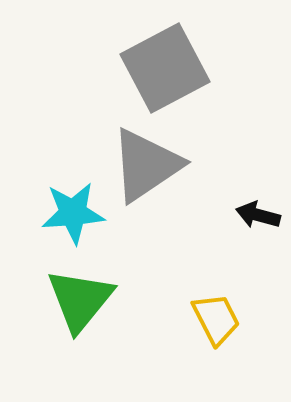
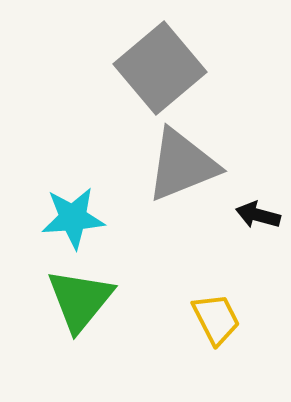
gray square: moved 5 px left; rotated 12 degrees counterclockwise
gray triangle: moved 36 px right; rotated 12 degrees clockwise
cyan star: moved 5 px down
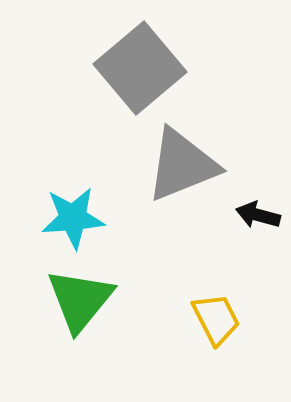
gray square: moved 20 px left
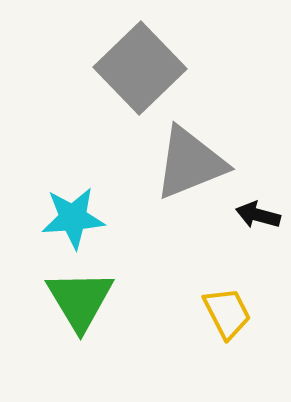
gray square: rotated 4 degrees counterclockwise
gray triangle: moved 8 px right, 2 px up
green triangle: rotated 10 degrees counterclockwise
yellow trapezoid: moved 11 px right, 6 px up
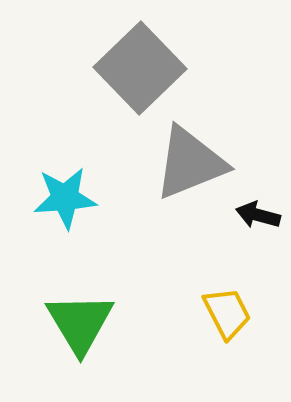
cyan star: moved 8 px left, 20 px up
green triangle: moved 23 px down
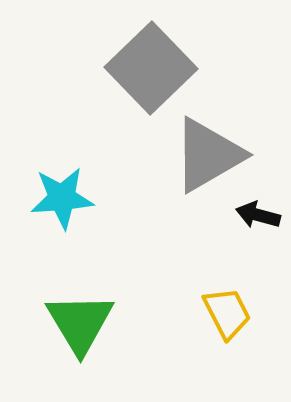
gray square: moved 11 px right
gray triangle: moved 18 px right, 8 px up; rotated 8 degrees counterclockwise
cyan star: moved 3 px left
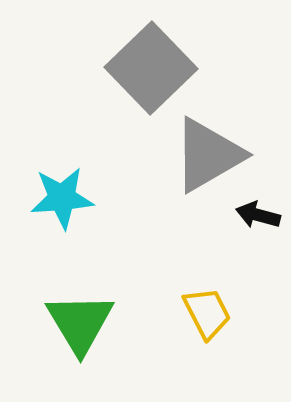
yellow trapezoid: moved 20 px left
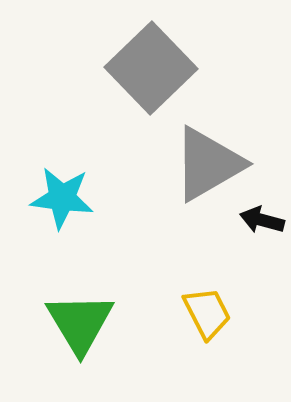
gray triangle: moved 9 px down
cyan star: rotated 12 degrees clockwise
black arrow: moved 4 px right, 5 px down
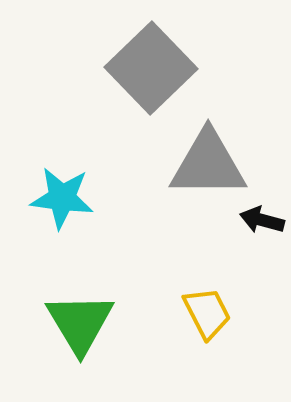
gray triangle: rotated 30 degrees clockwise
